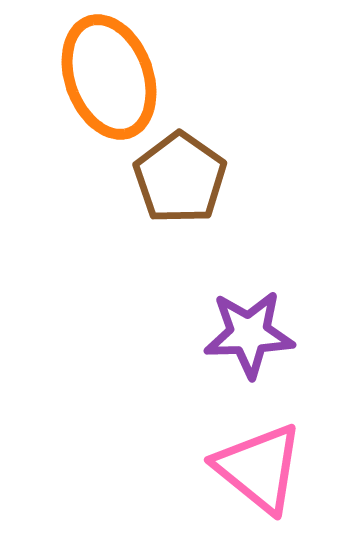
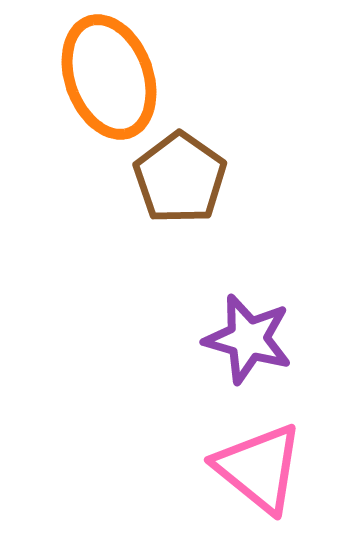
purple star: moved 1 px left, 5 px down; rotated 18 degrees clockwise
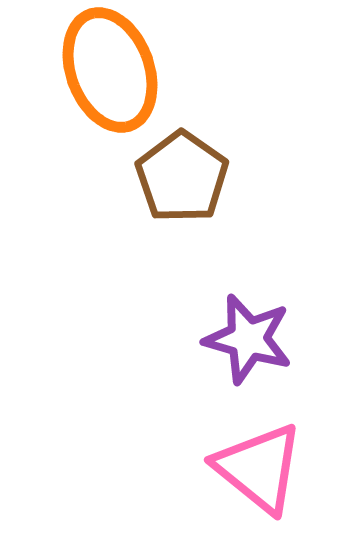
orange ellipse: moved 1 px right, 7 px up
brown pentagon: moved 2 px right, 1 px up
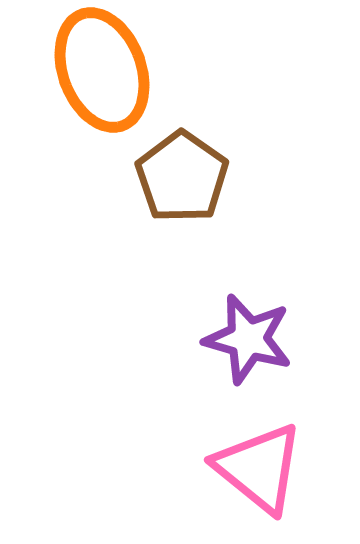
orange ellipse: moved 8 px left
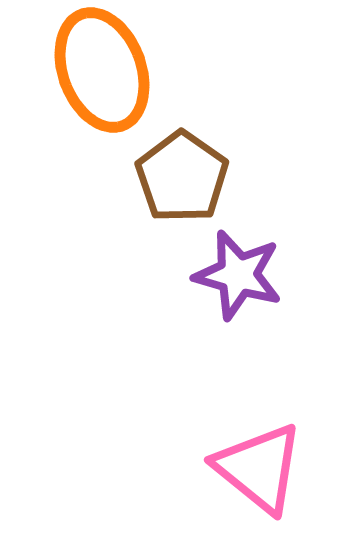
purple star: moved 10 px left, 64 px up
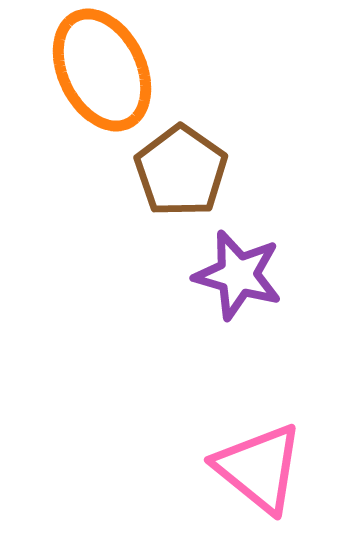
orange ellipse: rotated 6 degrees counterclockwise
brown pentagon: moved 1 px left, 6 px up
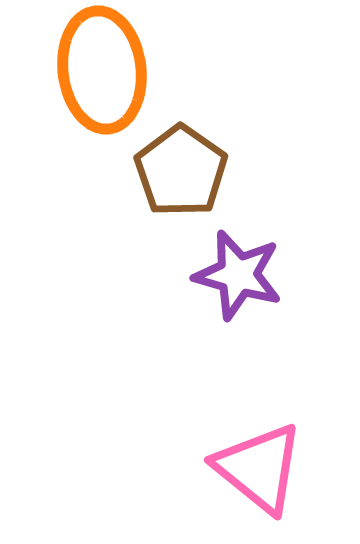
orange ellipse: rotated 19 degrees clockwise
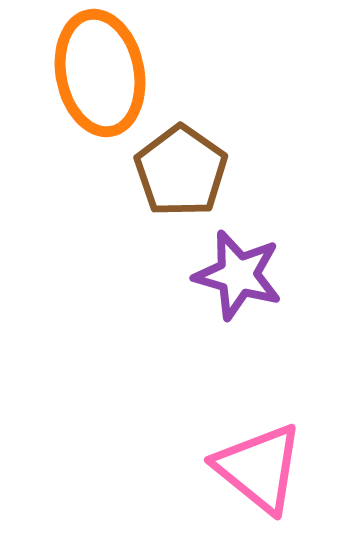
orange ellipse: moved 2 px left, 3 px down; rotated 4 degrees counterclockwise
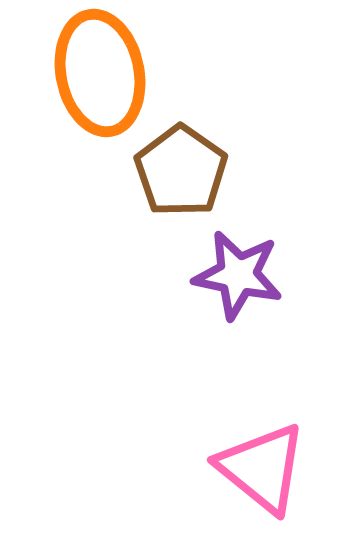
purple star: rotated 4 degrees counterclockwise
pink triangle: moved 3 px right
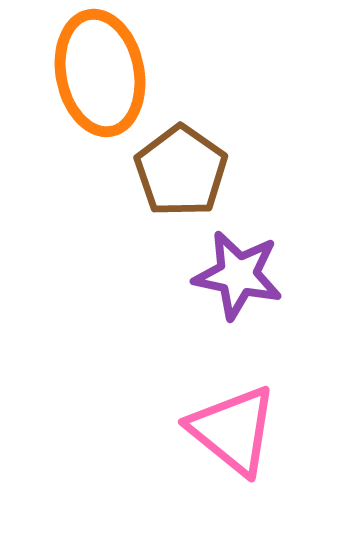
pink triangle: moved 29 px left, 38 px up
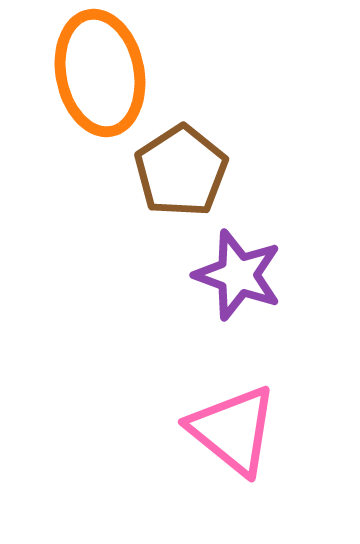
brown pentagon: rotated 4 degrees clockwise
purple star: rotated 8 degrees clockwise
